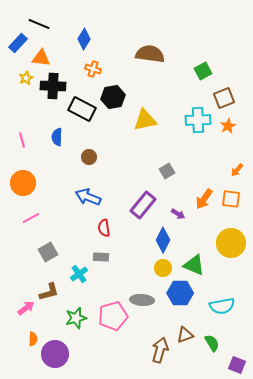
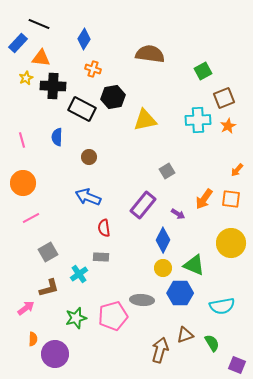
brown L-shape at (49, 292): moved 4 px up
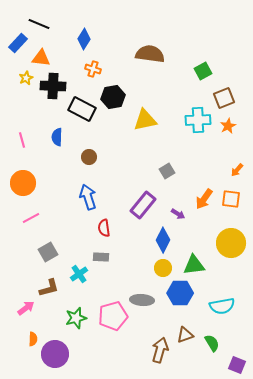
blue arrow at (88, 197): rotated 50 degrees clockwise
green triangle at (194, 265): rotated 30 degrees counterclockwise
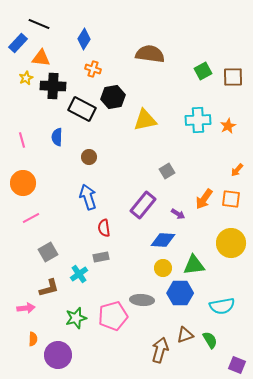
brown square at (224, 98): moved 9 px right, 21 px up; rotated 20 degrees clockwise
blue diamond at (163, 240): rotated 65 degrees clockwise
gray rectangle at (101, 257): rotated 14 degrees counterclockwise
pink arrow at (26, 308): rotated 30 degrees clockwise
green semicircle at (212, 343): moved 2 px left, 3 px up
purple circle at (55, 354): moved 3 px right, 1 px down
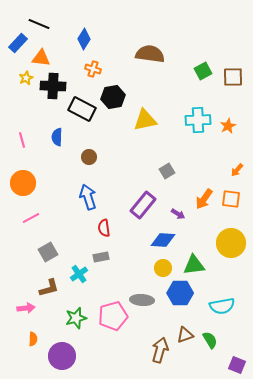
purple circle at (58, 355): moved 4 px right, 1 px down
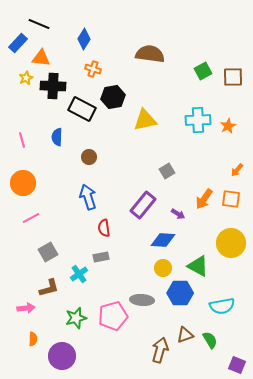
green triangle at (194, 265): moved 4 px right, 1 px down; rotated 35 degrees clockwise
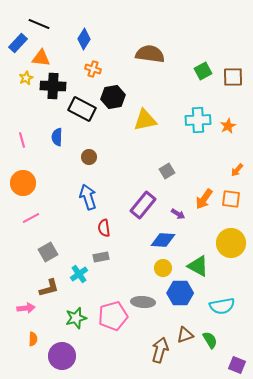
gray ellipse at (142, 300): moved 1 px right, 2 px down
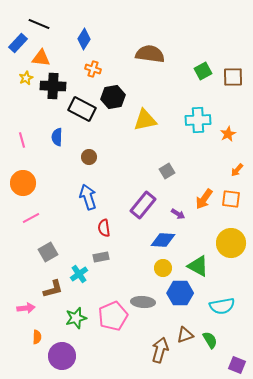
orange star at (228, 126): moved 8 px down
brown L-shape at (49, 288): moved 4 px right, 1 px down
pink pentagon at (113, 316): rotated 8 degrees counterclockwise
orange semicircle at (33, 339): moved 4 px right, 2 px up
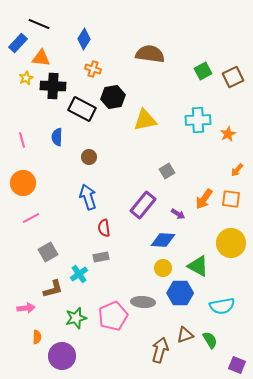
brown square at (233, 77): rotated 25 degrees counterclockwise
